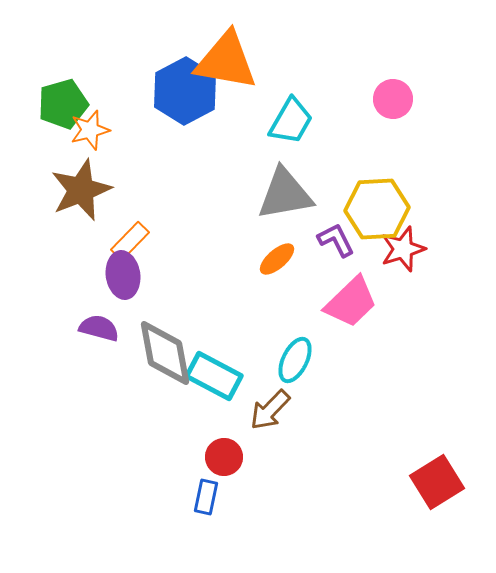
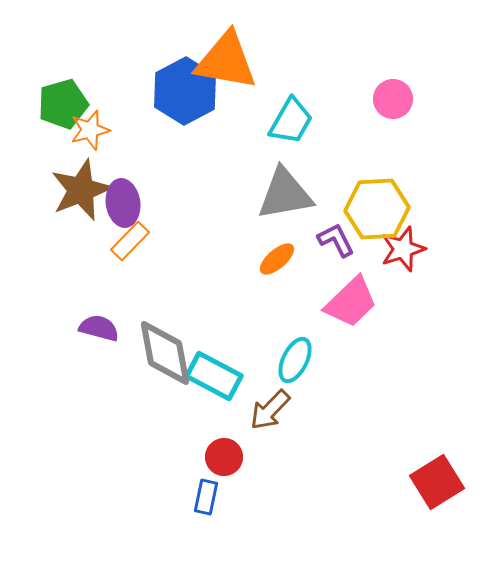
purple ellipse: moved 72 px up
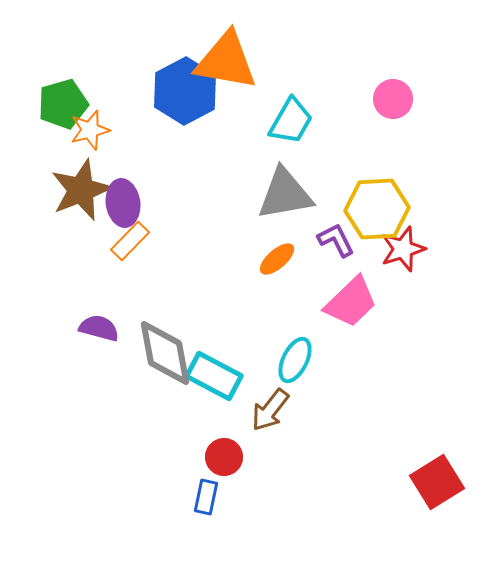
brown arrow: rotated 6 degrees counterclockwise
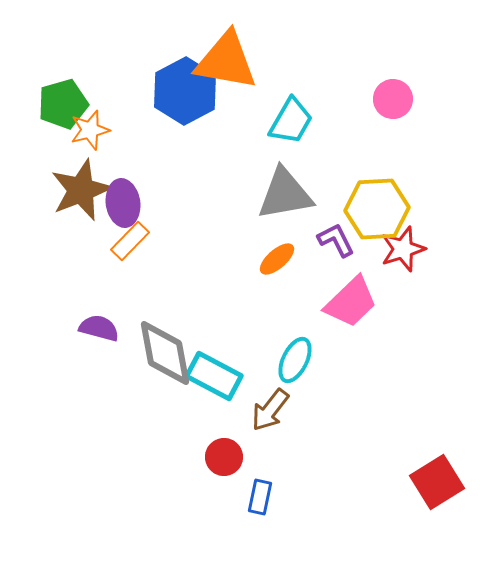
blue rectangle: moved 54 px right
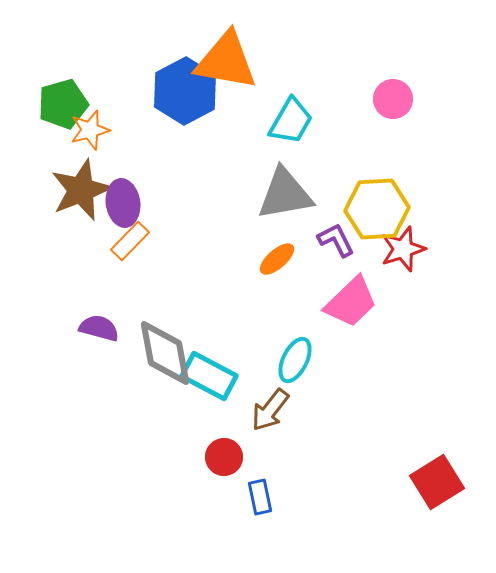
cyan rectangle: moved 5 px left
blue rectangle: rotated 24 degrees counterclockwise
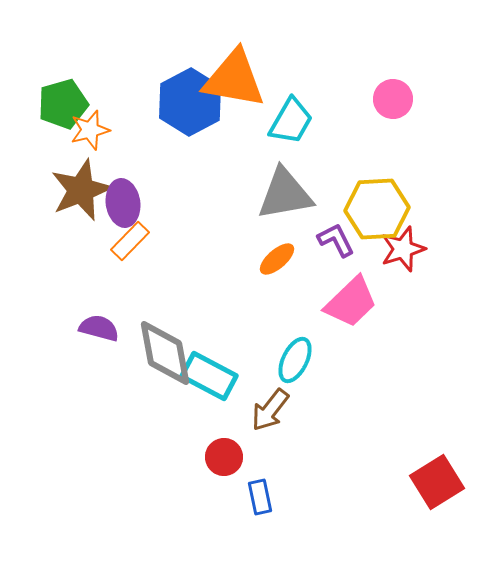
orange triangle: moved 8 px right, 18 px down
blue hexagon: moved 5 px right, 11 px down
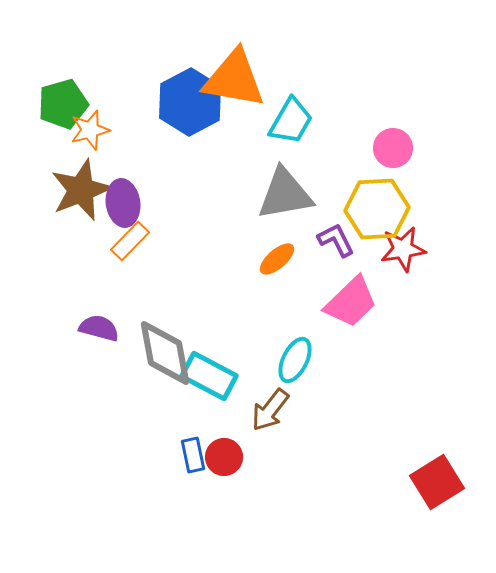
pink circle: moved 49 px down
red star: rotated 9 degrees clockwise
blue rectangle: moved 67 px left, 42 px up
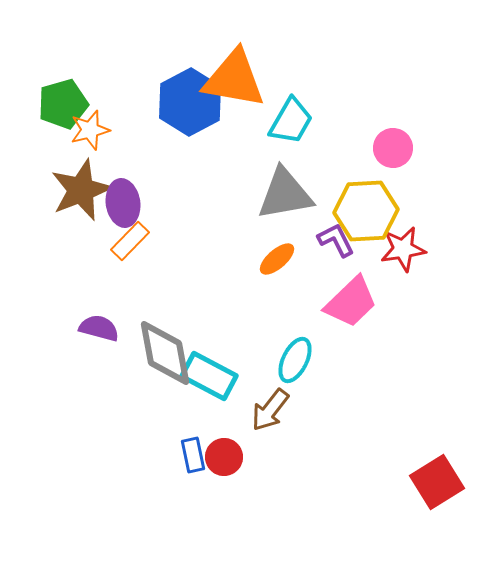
yellow hexagon: moved 11 px left, 2 px down
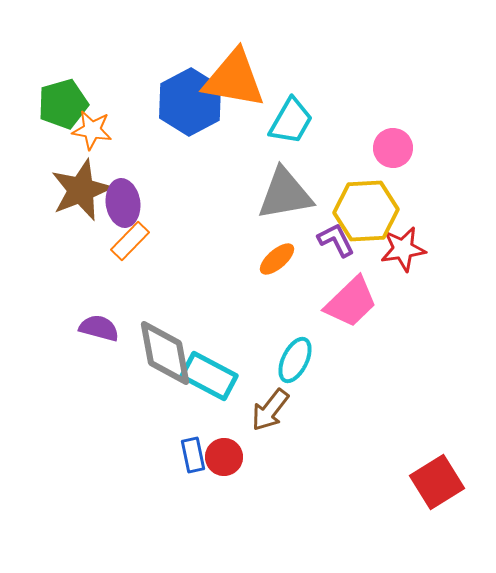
orange star: moved 2 px right; rotated 24 degrees clockwise
